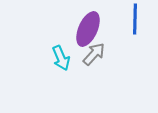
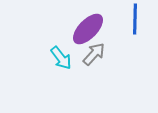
purple ellipse: rotated 20 degrees clockwise
cyan arrow: rotated 15 degrees counterclockwise
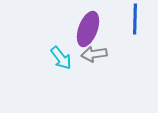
purple ellipse: rotated 24 degrees counterclockwise
gray arrow: rotated 140 degrees counterclockwise
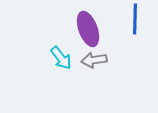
purple ellipse: rotated 40 degrees counterclockwise
gray arrow: moved 6 px down
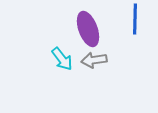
cyan arrow: moved 1 px right, 1 px down
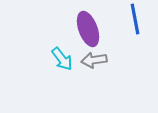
blue line: rotated 12 degrees counterclockwise
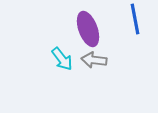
gray arrow: rotated 15 degrees clockwise
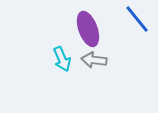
blue line: moved 2 px right; rotated 28 degrees counterclockwise
cyan arrow: rotated 15 degrees clockwise
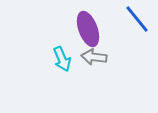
gray arrow: moved 3 px up
